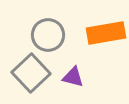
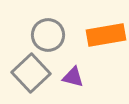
orange rectangle: moved 2 px down
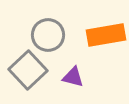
gray square: moved 3 px left, 3 px up
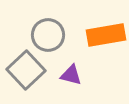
gray square: moved 2 px left
purple triangle: moved 2 px left, 2 px up
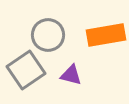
gray square: rotated 9 degrees clockwise
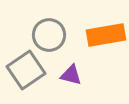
gray circle: moved 1 px right
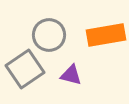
gray square: moved 1 px left, 1 px up
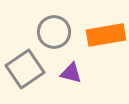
gray circle: moved 5 px right, 3 px up
purple triangle: moved 2 px up
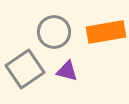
orange rectangle: moved 3 px up
purple triangle: moved 4 px left, 2 px up
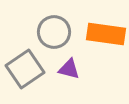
orange rectangle: moved 2 px down; rotated 18 degrees clockwise
purple triangle: moved 2 px right, 2 px up
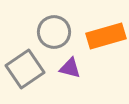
orange rectangle: moved 2 px down; rotated 24 degrees counterclockwise
purple triangle: moved 1 px right, 1 px up
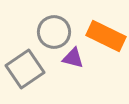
orange rectangle: rotated 42 degrees clockwise
purple triangle: moved 3 px right, 10 px up
